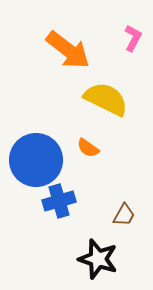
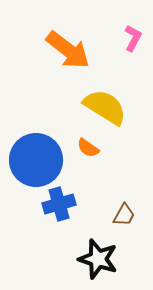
yellow semicircle: moved 1 px left, 8 px down; rotated 6 degrees clockwise
blue cross: moved 3 px down
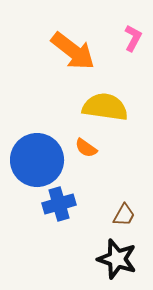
orange arrow: moved 5 px right, 1 px down
yellow semicircle: rotated 24 degrees counterclockwise
orange semicircle: moved 2 px left
blue circle: moved 1 px right
black star: moved 19 px right
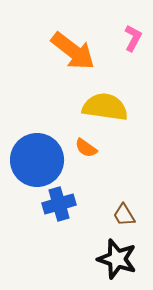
brown trapezoid: rotated 120 degrees clockwise
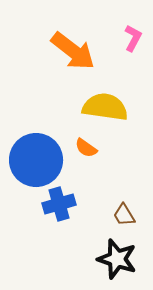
blue circle: moved 1 px left
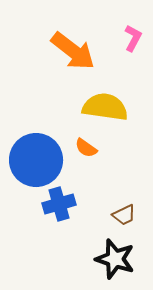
brown trapezoid: rotated 85 degrees counterclockwise
black star: moved 2 px left
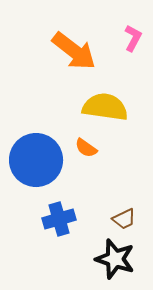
orange arrow: moved 1 px right
blue cross: moved 15 px down
brown trapezoid: moved 4 px down
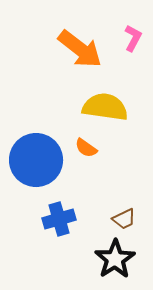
orange arrow: moved 6 px right, 2 px up
black star: rotated 21 degrees clockwise
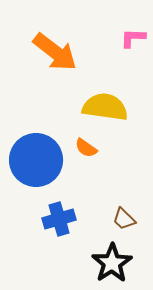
pink L-shape: rotated 116 degrees counterclockwise
orange arrow: moved 25 px left, 3 px down
brown trapezoid: rotated 70 degrees clockwise
black star: moved 3 px left, 4 px down
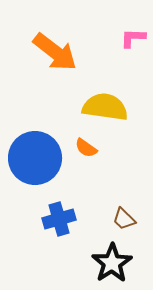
blue circle: moved 1 px left, 2 px up
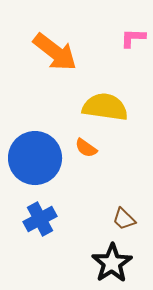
blue cross: moved 19 px left; rotated 12 degrees counterclockwise
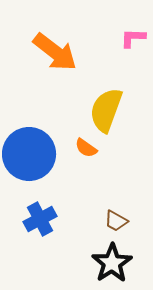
yellow semicircle: moved 1 px right, 3 px down; rotated 78 degrees counterclockwise
blue circle: moved 6 px left, 4 px up
brown trapezoid: moved 8 px left, 2 px down; rotated 15 degrees counterclockwise
